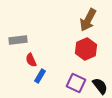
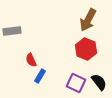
gray rectangle: moved 6 px left, 9 px up
red hexagon: rotated 15 degrees counterclockwise
black semicircle: moved 1 px left, 4 px up
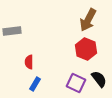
red semicircle: moved 2 px left, 2 px down; rotated 24 degrees clockwise
blue rectangle: moved 5 px left, 8 px down
black semicircle: moved 3 px up
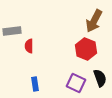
brown arrow: moved 6 px right, 1 px down
red semicircle: moved 16 px up
black semicircle: moved 1 px right, 1 px up; rotated 18 degrees clockwise
blue rectangle: rotated 40 degrees counterclockwise
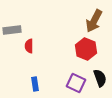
gray rectangle: moved 1 px up
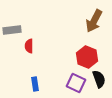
red hexagon: moved 1 px right, 8 px down
black semicircle: moved 1 px left, 1 px down
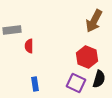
black semicircle: rotated 36 degrees clockwise
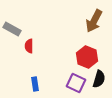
gray rectangle: moved 1 px up; rotated 36 degrees clockwise
